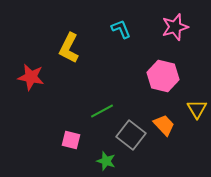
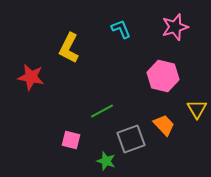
gray square: moved 4 px down; rotated 32 degrees clockwise
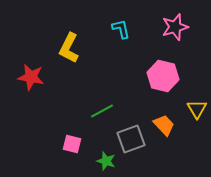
cyan L-shape: rotated 10 degrees clockwise
pink square: moved 1 px right, 4 px down
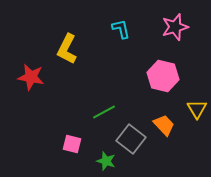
yellow L-shape: moved 2 px left, 1 px down
green line: moved 2 px right, 1 px down
gray square: rotated 32 degrees counterclockwise
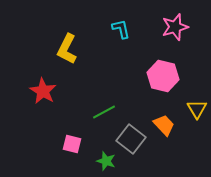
red star: moved 12 px right, 14 px down; rotated 20 degrees clockwise
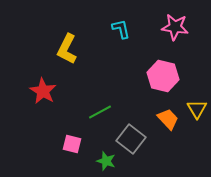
pink star: rotated 24 degrees clockwise
green line: moved 4 px left
orange trapezoid: moved 4 px right, 6 px up
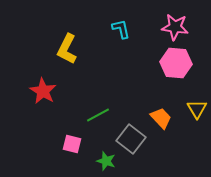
pink hexagon: moved 13 px right, 13 px up; rotated 8 degrees counterclockwise
green line: moved 2 px left, 3 px down
orange trapezoid: moved 7 px left, 1 px up
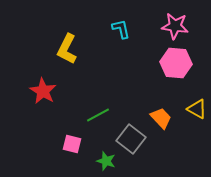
pink star: moved 1 px up
yellow triangle: rotated 30 degrees counterclockwise
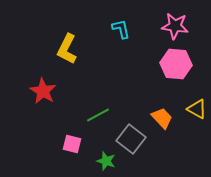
pink hexagon: moved 1 px down
orange trapezoid: moved 1 px right
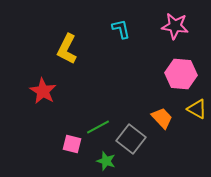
pink hexagon: moved 5 px right, 10 px down
green line: moved 12 px down
